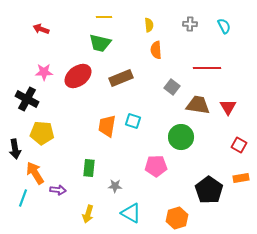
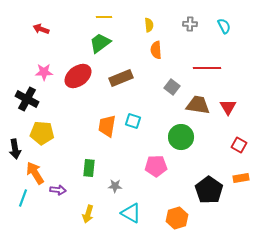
green trapezoid: rotated 130 degrees clockwise
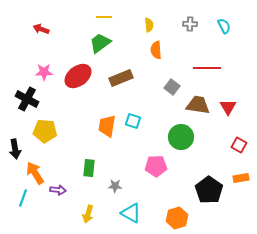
yellow pentagon: moved 3 px right, 2 px up
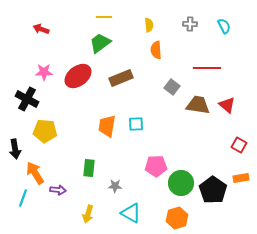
red triangle: moved 1 px left, 2 px up; rotated 18 degrees counterclockwise
cyan square: moved 3 px right, 3 px down; rotated 21 degrees counterclockwise
green circle: moved 46 px down
black pentagon: moved 4 px right
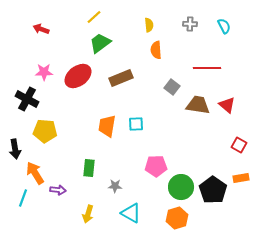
yellow line: moved 10 px left; rotated 42 degrees counterclockwise
green circle: moved 4 px down
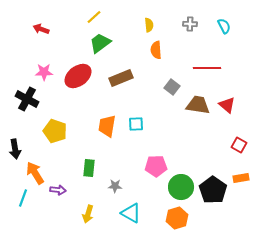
yellow pentagon: moved 10 px right; rotated 15 degrees clockwise
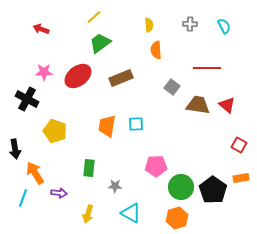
purple arrow: moved 1 px right, 3 px down
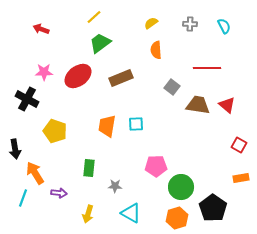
yellow semicircle: moved 2 px right, 2 px up; rotated 120 degrees counterclockwise
black pentagon: moved 18 px down
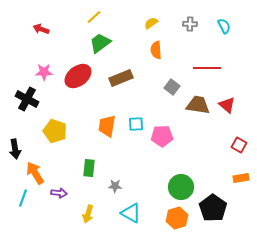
pink pentagon: moved 6 px right, 30 px up
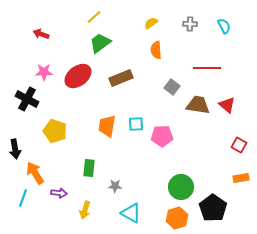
red arrow: moved 5 px down
yellow arrow: moved 3 px left, 4 px up
